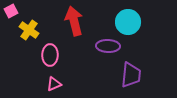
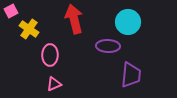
red arrow: moved 2 px up
yellow cross: moved 1 px up
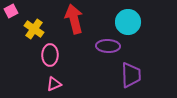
yellow cross: moved 5 px right
purple trapezoid: rotated 8 degrees counterclockwise
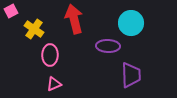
cyan circle: moved 3 px right, 1 px down
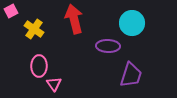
cyan circle: moved 1 px right
pink ellipse: moved 11 px left, 11 px down
purple trapezoid: rotated 20 degrees clockwise
pink triangle: rotated 42 degrees counterclockwise
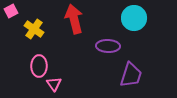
cyan circle: moved 2 px right, 5 px up
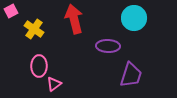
pink triangle: rotated 28 degrees clockwise
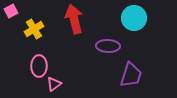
yellow cross: rotated 24 degrees clockwise
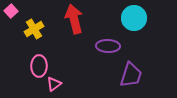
pink square: rotated 16 degrees counterclockwise
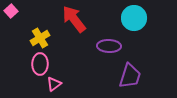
red arrow: rotated 24 degrees counterclockwise
yellow cross: moved 6 px right, 9 px down
purple ellipse: moved 1 px right
pink ellipse: moved 1 px right, 2 px up
purple trapezoid: moved 1 px left, 1 px down
